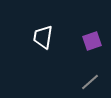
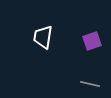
gray line: moved 2 px down; rotated 54 degrees clockwise
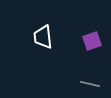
white trapezoid: rotated 15 degrees counterclockwise
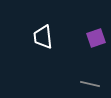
purple square: moved 4 px right, 3 px up
